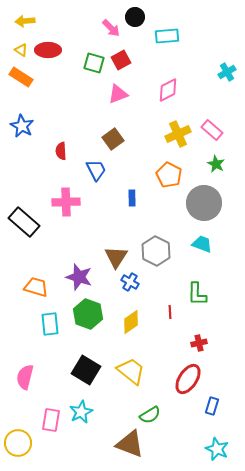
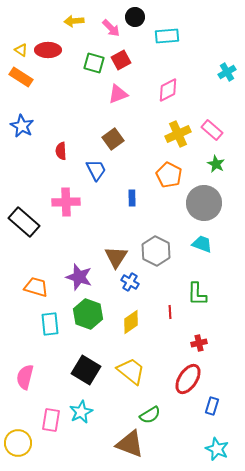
yellow arrow at (25, 21): moved 49 px right
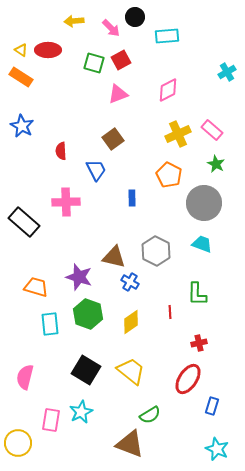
brown triangle at (116, 257): moved 2 px left; rotated 50 degrees counterclockwise
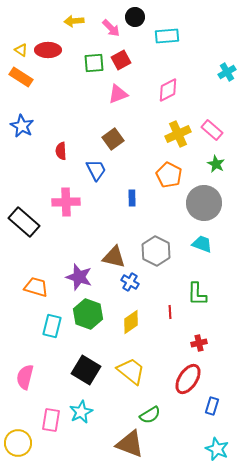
green square at (94, 63): rotated 20 degrees counterclockwise
cyan rectangle at (50, 324): moved 2 px right, 2 px down; rotated 20 degrees clockwise
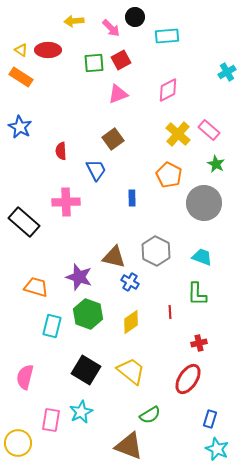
blue star at (22, 126): moved 2 px left, 1 px down
pink rectangle at (212, 130): moved 3 px left
yellow cross at (178, 134): rotated 25 degrees counterclockwise
cyan trapezoid at (202, 244): moved 13 px down
blue rectangle at (212, 406): moved 2 px left, 13 px down
brown triangle at (130, 444): moved 1 px left, 2 px down
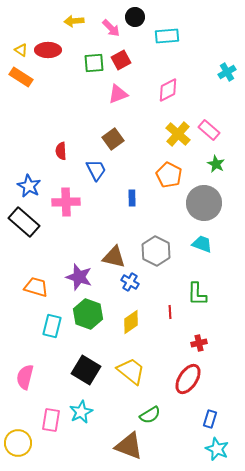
blue star at (20, 127): moved 9 px right, 59 px down
cyan trapezoid at (202, 257): moved 13 px up
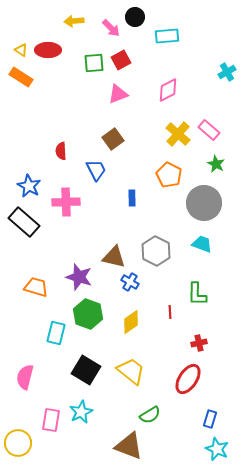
cyan rectangle at (52, 326): moved 4 px right, 7 px down
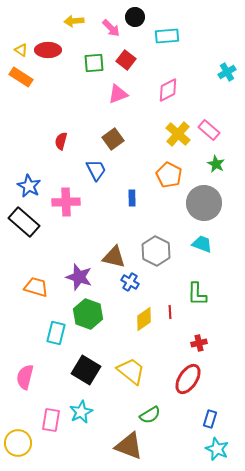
red square at (121, 60): moved 5 px right; rotated 24 degrees counterclockwise
red semicircle at (61, 151): moved 10 px up; rotated 18 degrees clockwise
yellow diamond at (131, 322): moved 13 px right, 3 px up
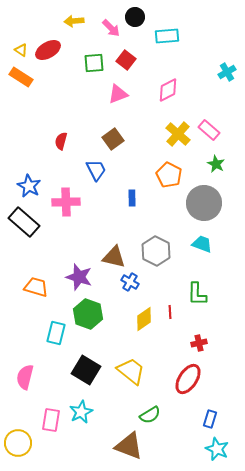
red ellipse at (48, 50): rotated 30 degrees counterclockwise
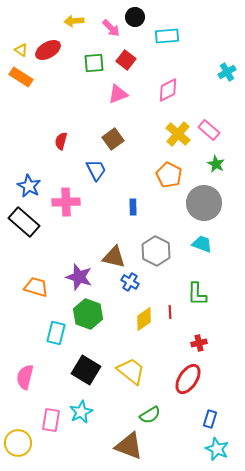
blue rectangle at (132, 198): moved 1 px right, 9 px down
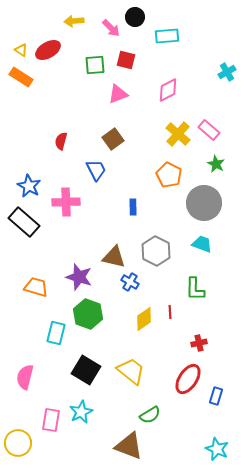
red square at (126, 60): rotated 24 degrees counterclockwise
green square at (94, 63): moved 1 px right, 2 px down
green L-shape at (197, 294): moved 2 px left, 5 px up
blue rectangle at (210, 419): moved 6 px right, 23 px up
